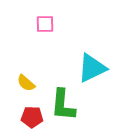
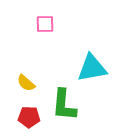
cyan triangle: rotated 16 degrees clockwise
green L-shape: moved 1 px right
red pentagon: moved 3 px left
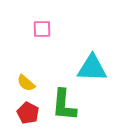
pink square: moved 3 px left, 5 px down
cyan triangle: rotated 12 degrees clockwise
red pentagon: moved 1 px left, 4 px up; rotated 25 degrees clockwise
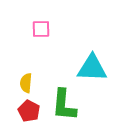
pink square: moved 1 px left
yellow semicircle: rotated 54 degrees clockwise
red pentagon: moved 1 px right, 2 px up
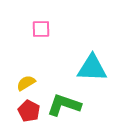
yellow semicircle: rotated 54 degrees clockwise
green L-shape: rotated 104 degrees clockwise
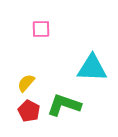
yellow semicircle: rotated 18 degrees counterclockwise
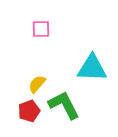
yellow semicircle: moved 11 px right, 1 px down
green L-shape: rotated 44 degrees clockwise
red pentagon: rotated 25 degrees clockwise
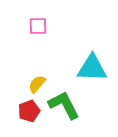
pink square: moved 3 px left, 3 px up
